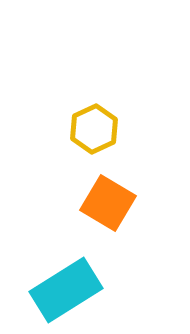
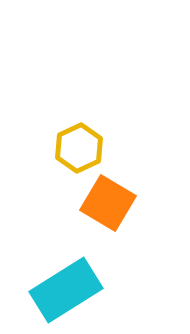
yellow hexagon: moved 15 px left, 19 px down
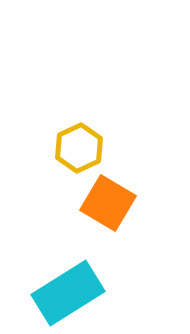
cyan rectangle: moved 2 px right, 3 px down
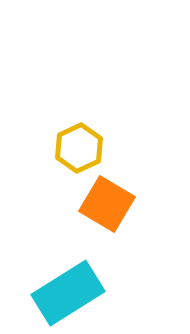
orange square: moved 1 px left, 1 px down
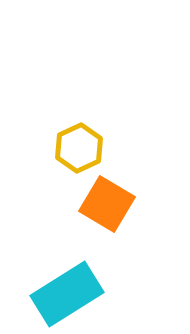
cyan rectangle: moved 1 px left, 1 px down
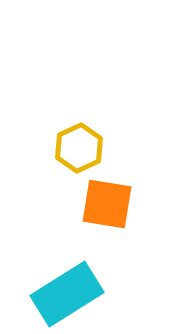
orange square: rotated 22 degrees counterclockwise
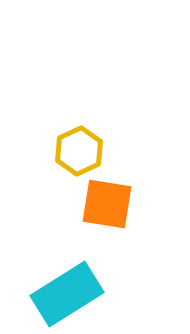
yellow hexagon: moved 3 px down
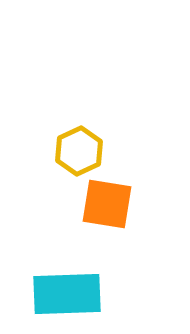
cyan rectangle: rotated 30 degrees clockwise
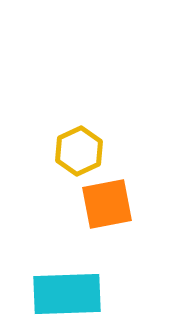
orange square: rotated 20 degrees counterclockwise
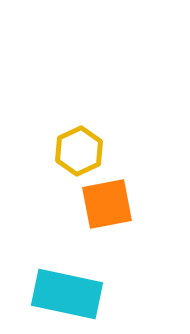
cyan rectangle: rotated 14 degrees clockwise
